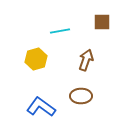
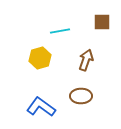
yellow hexagon: moved 4 px right, 1 px up
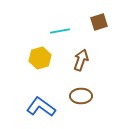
brown square: moved 3 px left; rotated 18 degrees counterclockwise
brown arrow: moved 5 px left
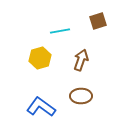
brown square: moved 1 px left, 1 px up
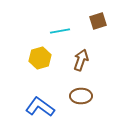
blue L-shape: moved 1 px left
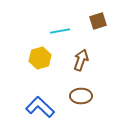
blue L-shape: rotated 8 degrees clockwise
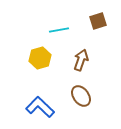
cyan line: moved 1 px left, 1 px up
brown ellipse: rotated 55 degrees clockwise
